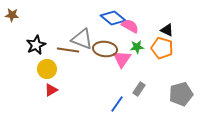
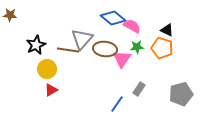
brown star: moved 2 px left
pink semicircle: moved 2 px right
gray triangle: rotated 50 degrees clockwise
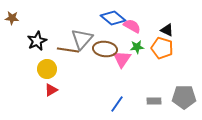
brown star: moved 2 px right, 3 px down
black star: moved 1 px right, 4 px up
gray rectangle: moved 15 px right, 12 px down; rotated 56 degrees clockwise
gray pentagon: moved 3 px right, 3 px down; rotated 15 degrees clockwise
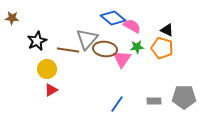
gray triangle: moved 5 px right
